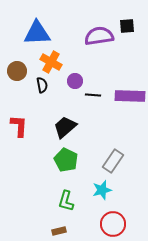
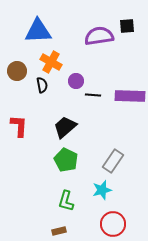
blue triangle: moved 1 px right, 2 px up
purple circle: moved 1 px right
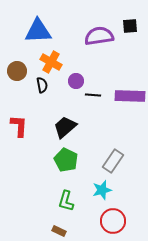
black square: moved 3 px right
red circle: moved 3 px up
brown rectangle: rotated 40 degrees clockwise
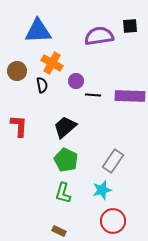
orange cross: moved 1 px right, 1 px down
green L-shape: moved 3 px left, 8 px up
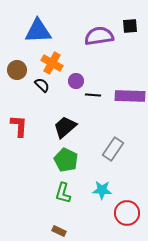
brown circle: moved 1 px up
black semicircle: rotated 35 degrees counterclockwise
gray rectangle: moved 12 px up
cyan star: rotated 18 degrees clockwise
red circle: moved 14 px right, 8 px up
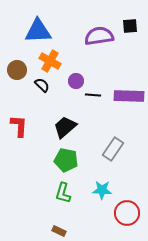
orange cross: moved 2 px left, 2 px up
purple rectangle: moved 1 px left
green pentagon: rotated 15 degrees counterclockwise
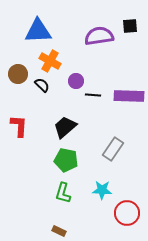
brown circle: moved 1 px right, 4 px down
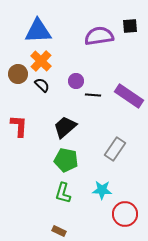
orange cross: moved 9 px left; rotated 15 degrees clockwise
purple rectangle: rotated 32 degrees clockwise
gray rectangle: moved 2 px right
red circle: moved 2 px left, 1 px down
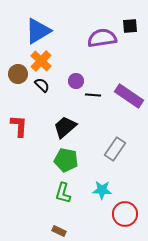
blue triangle: rotated 28 degrees counterclockwise
purple semicircle: moved 3 px right, 2 px down
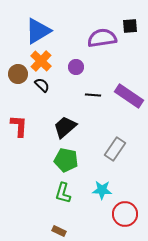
purple circle: moved 14 px up
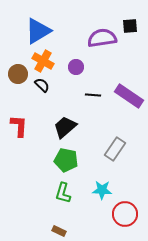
orange cross: moved 2 px right; rotated 15 degrees counterclockwise
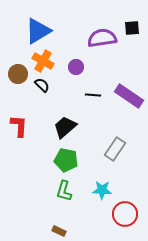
black square: moved 2 px right, 2 px down
green L-shape: moved 1 px right, 2 px up
